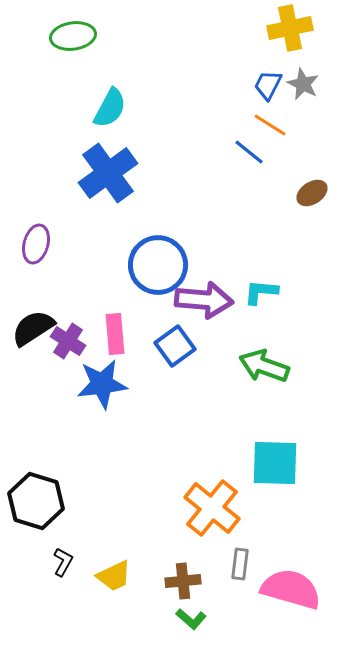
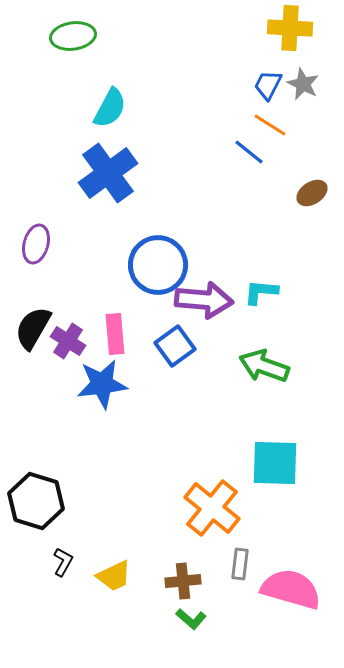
yellow cross: rotated 15 degrees clockwise
black semicircle: rotated 27 degrees counterclockwise
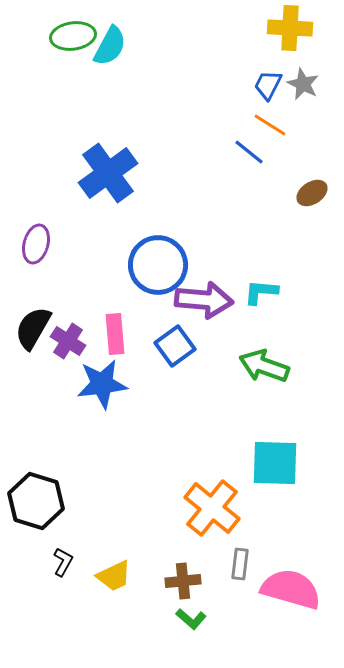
cyan semicircle: moved 62 px up
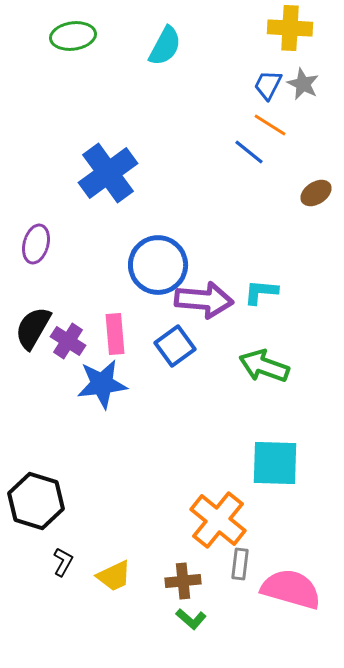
cyan semicircle: moved 55 px right
brown ellipse: moved 4 px right
orange cross: moved 6 px right, 12 px down
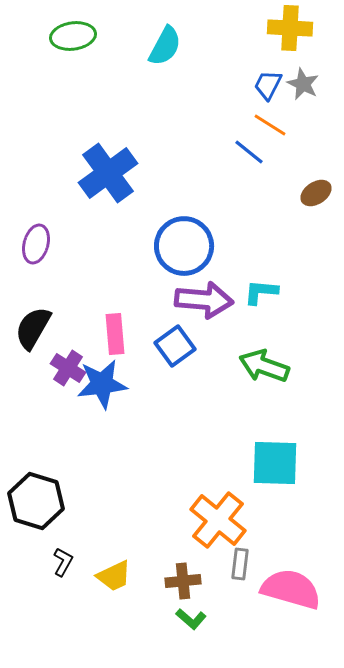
blue circle: moved 26 px right, 19 px up
purple cross: moved 27 px down
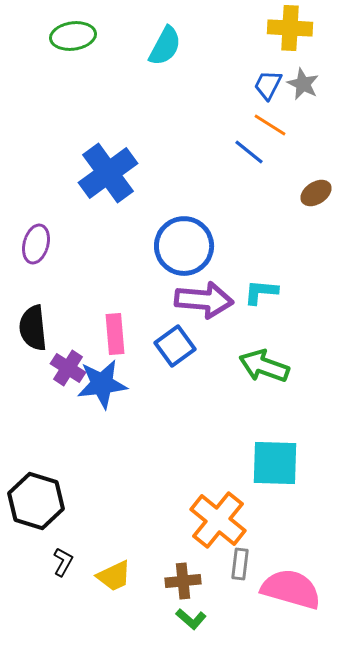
black semicircle: rotated 36 degrees counterclockwise
